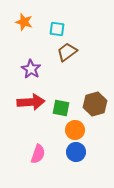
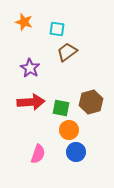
purple star: moved 1 px left, 1 px up
brown hexagon: moved 4 px left, 2 px up
orange circle: moved 6 px left
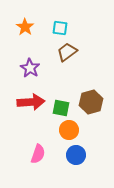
orange star: moved 1 px right, 5 px down; rotated 18 degrees clockwise
cyan square: moved 3 px right, 1 px up
blue circle: moved 3 px down
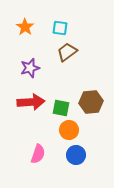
purple star: rotated 24 degrees clockwise
brown hexagon: rotated 10 degrees clockwise
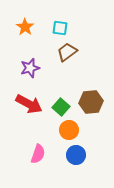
red arrow: moved 2 px left, 2 px down; rotated 32 degrees clockwise
green square: moved 1 px up; rotated 30 degrees clockwise
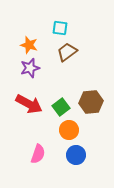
orange star: moved 4 px right, 18 px down; rotated 18 degrees counterclockwise
green square: rotated 12 degrees clockwise
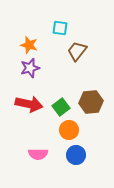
brown trapezoid: moved 10 px right, 1 px up; rotated 15 degrees counterclockwise
red arrow: rotated 16 degrees counterclockwise
pink semicircle: rotated 72 degrees clockwise
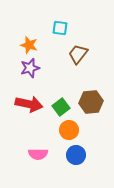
brown trapezoid: moved 1 px right, 3 px down
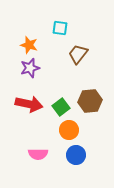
brown hexagon: moved 1 px left, 1 px up
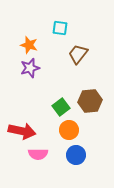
red arrow: moved 7 px left, 27 px down
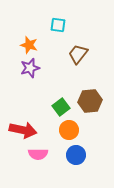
cyan square: moved 2 px left, 3 px up
red arrow: moved 1 px right, 1 px up
